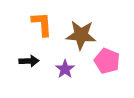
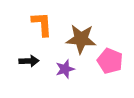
brown star: moved 4 px down
pink pentagon: moved 3 px right
purple star: rotated 18 degrees clockwise
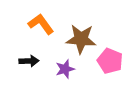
orange L-shape: moved 1 px left; rotated 32 degrees counterclockwise
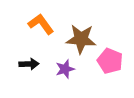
black arrow: moved 3 px down
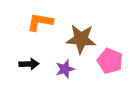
orange L-shape: moved 1 px left, 2 px up; rotated 44 degrees counterclockwise
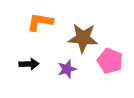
brown star: moved 2 px right, 1 px up
purple star: moved 2 px right
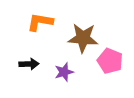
purple star: moved 3 px left, 3 px down
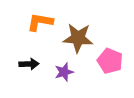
brown star: moved 5 px left
